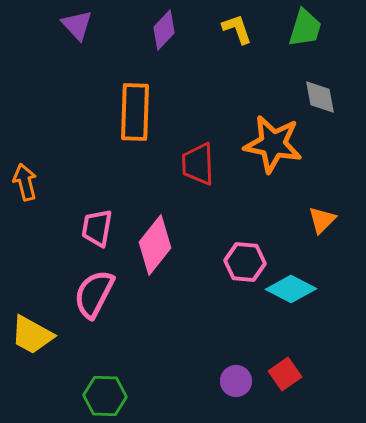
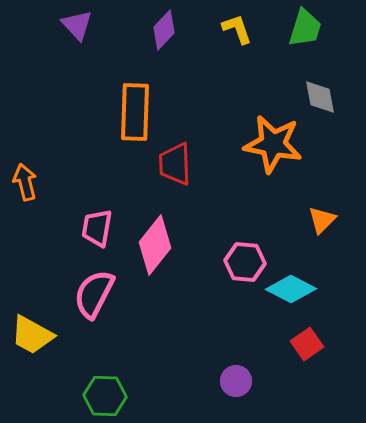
red trapezoid: moved 23 px left
red square: moved 22 px right, 30 px up
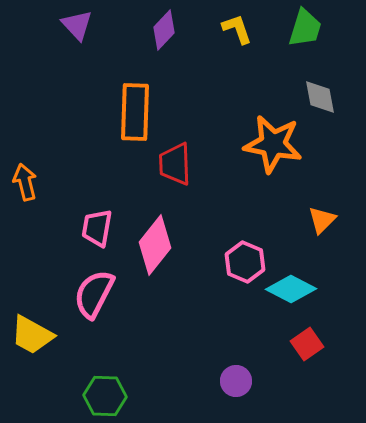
pink hexagon: rotated 18 degrees clockwise
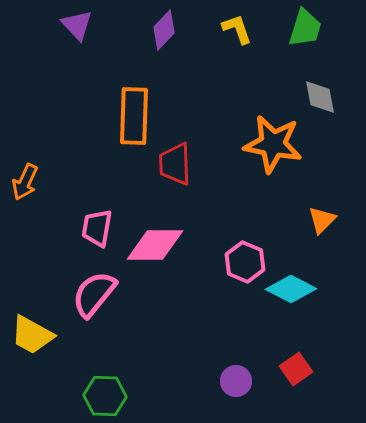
orange rectangle: moved 1 px left, 4 px down
orange arrow: rotated 141 degrees counterclockwise
pink diamond: rotated 52 degrees clockwise
pink semicircle: rotated 12 degrees clockwise
red square: moved 11 px left, 25 px down
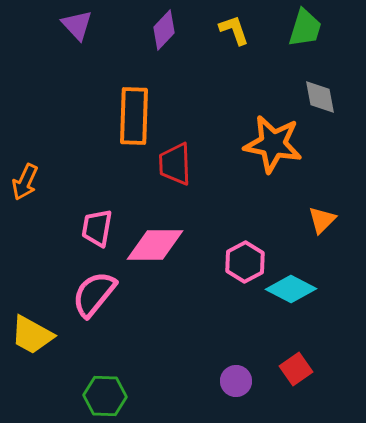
yellow L-shape: moved 3 px left, 1 px down
pink hexagon: rotated 9 degrees clockwise
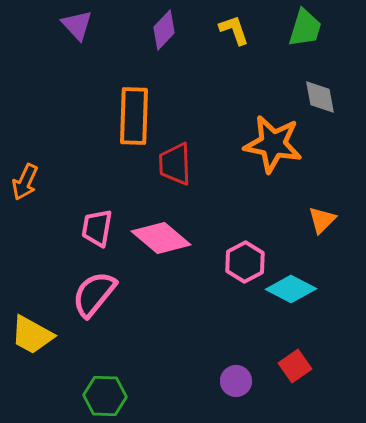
pink diamond: moved 6 px right, 7 px up; rotated 40 degrees clockwise
red square: moved 1 px left, 3 px up
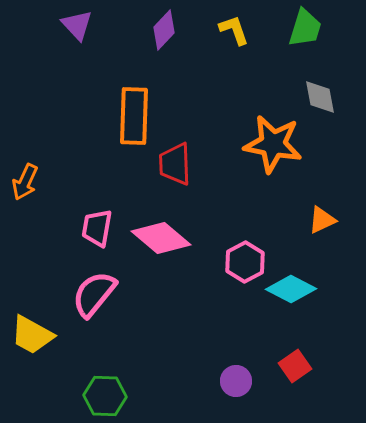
orange triangle: rotated 20 degrees clockwise
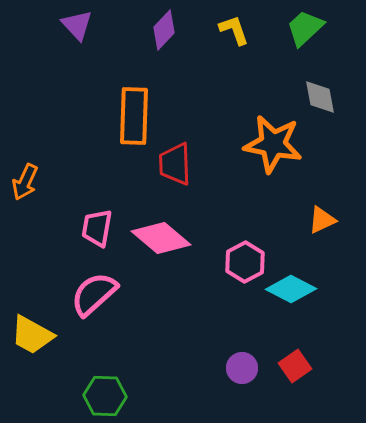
green trapezoid: rotated 150 degrees counterclockwise
pink semicircle: rotated 9 degrees clockwise
purple circle: moved 6 px right, 13 px up
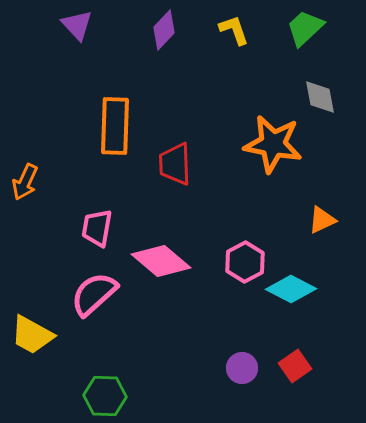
orange rectangle: moved 19 px left, 10 px down
pink diamond: moved 23 px down
